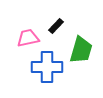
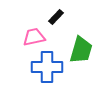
black rectangle: moved 9 px up
pink trapezoid: moved 6 px right, 1 px up
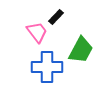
pink trapezoid: moved 3 px right, 5 px up; rotated 65 degrees clockwise
green trapezoid: rotated 12 degrees clockwise
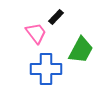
pink trapezoid: moved 1 px left, 1 px down
blue cross: moved 1 px left, 2 px down
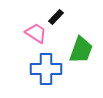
pink trapezoid: rotated 20 degrees counterclockwise
green trapezoid: rotated 8 degrees counterclockwise
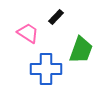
pink trapezoid: moved 8 px left
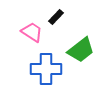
pink trapezoid: moved 4 px right, 1 px up
green trapezoid: rotated 32 degrees clockwise
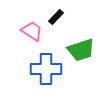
pink trapezoid: moved 1 px up
green trapezoid: rotated 20 degrees clockwise
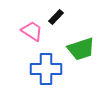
green trapezoid: moved 1 px up
